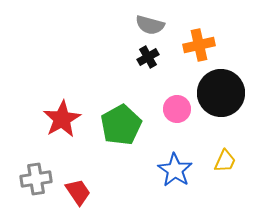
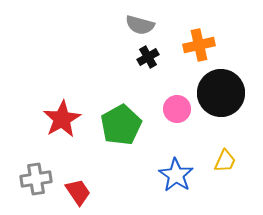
gray semicircle: moved 10 px left
blue star: moved 1 px right, 5 px down
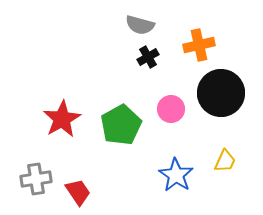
pink circle: moved 6 px left
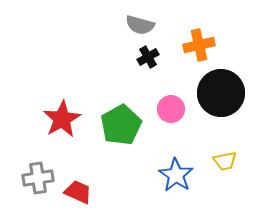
yellow trapezoid: rotated 55 degrees clockwise
gray cross: moved 2 px right, 1 px up
red trapezoid: rotated 32 degrees counterclockwise
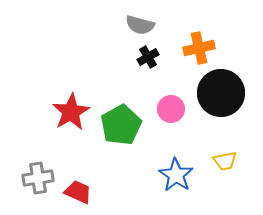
orange cross: moved 3 px down
red star: moved 9 px right, 7 px up
